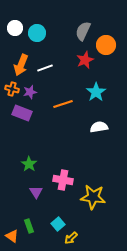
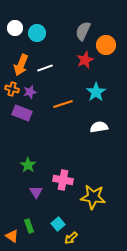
green star: moved 1 px left, 1 px down
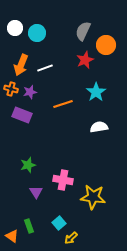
orange cross: moved 1 px left
purple rectangle: moved 2 px down
green star: rotated 21 degrees clockwise
cyan square: moved 1 px right, 1 px up
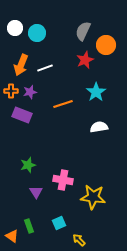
orange cross: moved 2 px down; rotated 16 degrees counterclockwise
cyan square: rotated 16 degrees clockwise
yellow arrow: moved 8 px right, 2 px down; rotated 88 degrees clockwise
